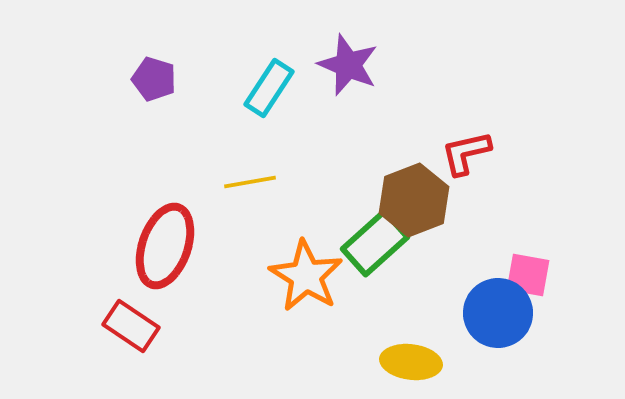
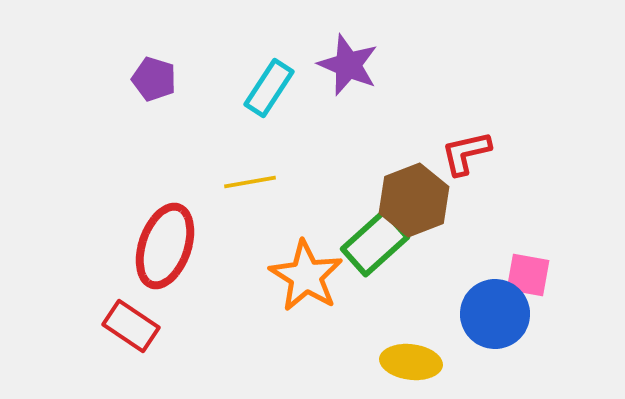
blue circle: moved 3 px left, 1 px down
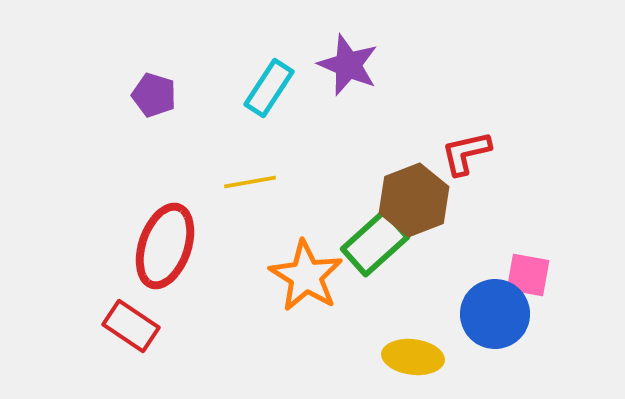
purple pentagon: moved 16 px down
yellow ellipse: moved 2 px right, 5 px up
